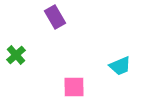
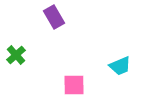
purple rectangle: moved 1 px left
pink square: moved 2 px up
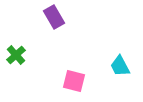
cyan trapezoid: rotated 85 degrees clockwise
pink square: moved 4 px up; rotated 15 degrees clockwise
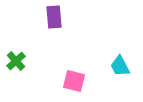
purple rectangle: rotated 25 degrees clockwise
green cross: moved 6 px down
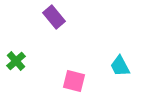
purple rectangle: rotated 35 degrees counterclockwise
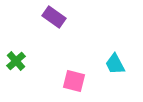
purple rectangle: rotated 15 degrees counterclockwise
cyan trapezoid: moved 5 px left, 2 px up
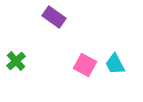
pink square: moved 11 px right, 16 px up; rotated 15 degrees clockwise
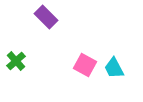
purple rectangle: moved 8 px left; rotated 10 degrees clockwise
cyan trapezoid: moved 1 px left, 4 px down
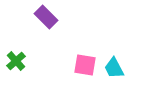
pink square: rotated 20 degrees counterclockwise
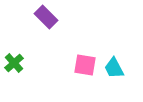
green cross: moved 2 px left, 2 px down
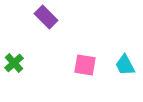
cyan trapezoid: moved 11 px right, 3 px up
